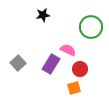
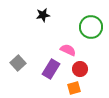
purple rectangle: moved 5 px down
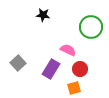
black star: rotated 16 degrees clockwise
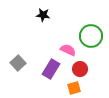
green circle: moved 9 px down
